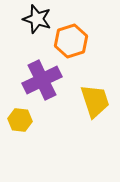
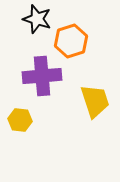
purple cross: moved 4 px up; rotated 21 degrees clockwise
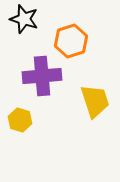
black star: moved 13 px left
yellow hexagon: rotated 10 degrees clockwise
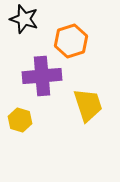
yellow trapezoid: moved 7 px left, 4 px down
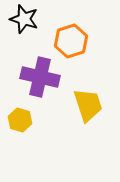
purple cross: moved 2 px left, 1 px down; rotated 18 degrees clockwise
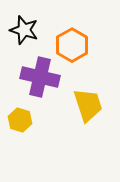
black star: moved 11 px down
orange hexagon: moved 1 px right, 4 px down; rotated 12 degrees counterclockwise
